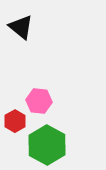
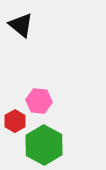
black triangle: moved 2 px up
green hexagon: moved 3 px left
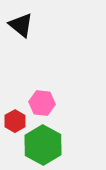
pink hexagon: moved 3 px right, 2 px down
green hexagon: moved 1 px left
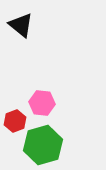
red hexagon: rotated 10 degrees clockwise
green hexagon: rotated 15 degrees clockwise
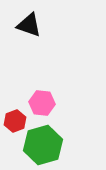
black triangle: moved 8 px right; rotated 20 degrees counterclockwise
